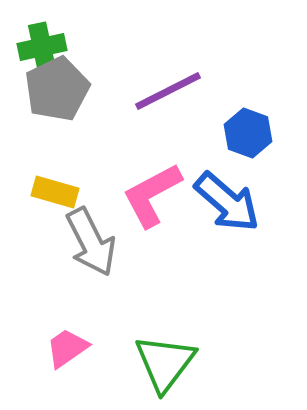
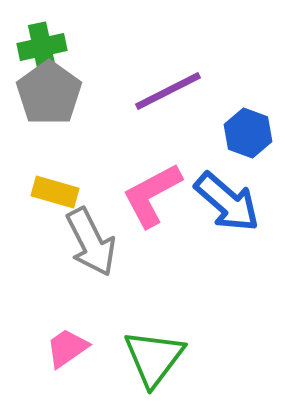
gray pentagon: moved 8 px left, 4 px down; rotated 10 degrees counterclockwise
green triangle: moved 11 px left, 5 px up
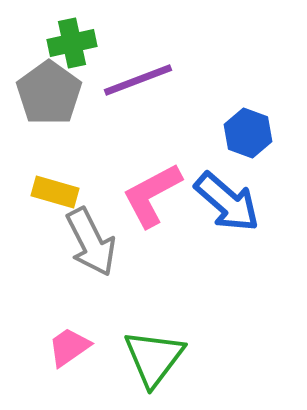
green cross: moved 30 px right, 4 px up
purple line: moved 30 px left, 11 px up; rotated 6 degrees clockwise
pink trapezoid: moved 2 px right, 1 px up
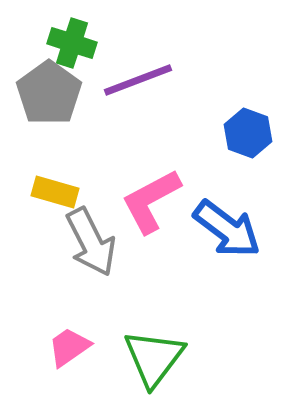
green cross: rotated 30 degrees clockwise
pink L-shape: moved 1 px left, 6 px down
blue arrow: moved 27 px down; rotated 4 degrees counterclockwise
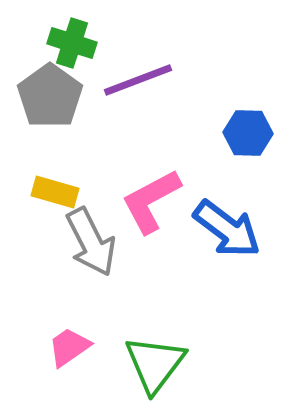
gray pentagon: moved 1 px right, 3 px down
blue hexagon: rotated 18 degrees counterclockwise
green triangle: moved 1 px right, 6 px down
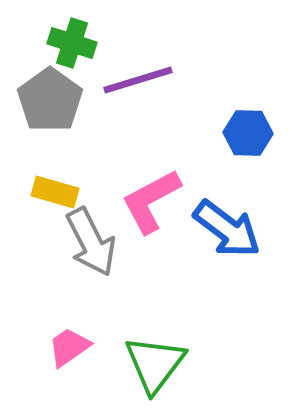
purple line: rotated 4 degrees clockwise
gray pentagon: moved 4 px down
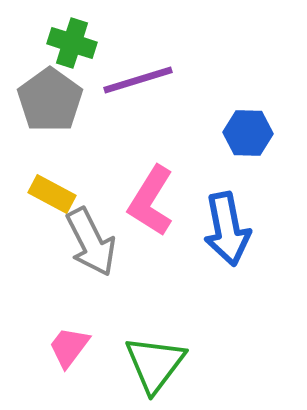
yellow rectangle: moved 3 px left, 2 px down; rotated 12 degrees clockwise
pink L-shape: rotated 30 degrees counterclockwise
blue arrow: rotated 42 degrees clockwise
pink trapezoid: rotated 18 degrees counterclockwise
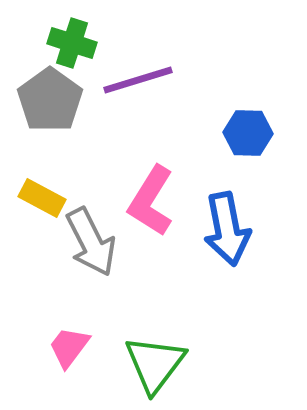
yellow rectangle: moved 10 px left, 4 px down
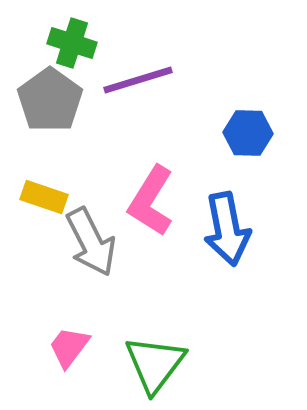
yellow rectangle: moved 2 px right, 1 px up; rotated 9 degrees counterclockwise
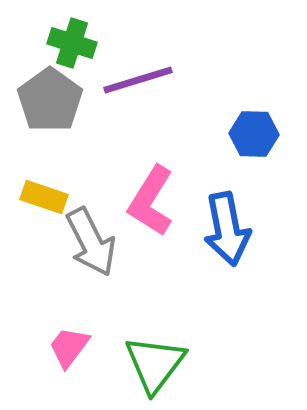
blue hexagon: moved 6 px right, 1 px down
